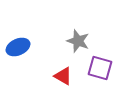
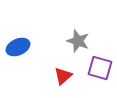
red triangle: rotated 48 degrees clockwise
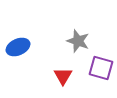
purple square: moved 1 px right
red triangle: rotated 18 degrees counterclockwise
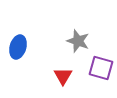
blue ellipse: rotated 50 degrees counterclockwise
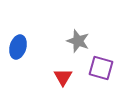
red triangle: moved 1 px down
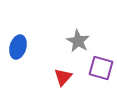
gray star: rotated 10 degrees clockwise
red triangle: rotated 12 degrees clockwise
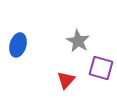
blue ellipse: moved 2 px up
red triangle: moved 3 px right, 3 px down
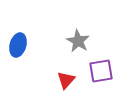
purple square: moved 3 px down; rotated 25 degrees counterclockwise
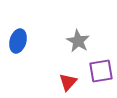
blue ellipse: moved 4 px up
red triangle: moved 2 px right, 2 px down
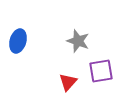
gray star: rotated 10 degrees counterclockwise
